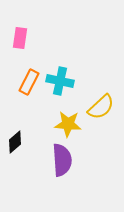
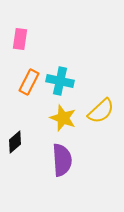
pink rectangle: moved 1 px down
yellow semicircle: moved 4 px down
yellow star: moved 5 px left, 6 px up; rotated 16 degrees clockwise
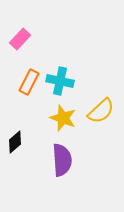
pink rectangle: rotated 35 degrees clockwise
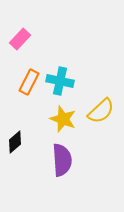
yellow star: moved 1 px down
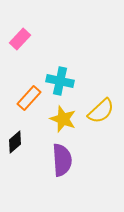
orange rectangle: moved 16 px down; rotated 15 degrees clockwise
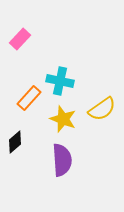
yellow semicircle: moved 1 px right, 2 px up; rotated 8 degrees clockwise
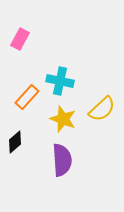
pink rectangle: rotated 15 degrees counterclockwise
orange rectangle: moved 2 px left, 1 px up
yellow semicircle: rotated 8 degrees counterclockwise
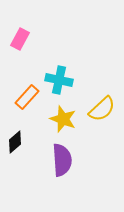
cyan cross: moved 1 px left, 1 px up
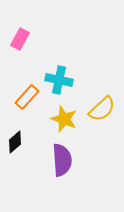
yellow star: moved 1 px right
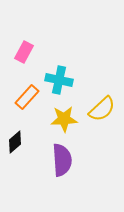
pink rectangle: moved 4 px right, 13 px down
yellow star: rotated 24 degrees counterclockwise
